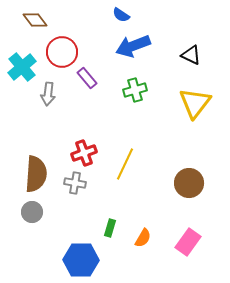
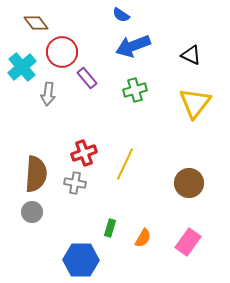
brown diamond: moved 1 px right, 3 px down
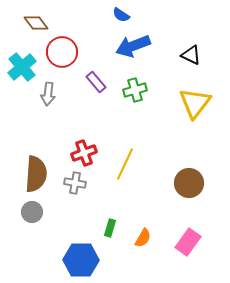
purple rectangle: moved 9 px right, 4 px down
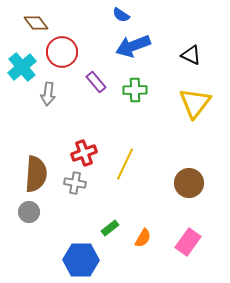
green cross: rotated 15 degrees clockwise
gray circle: moved 3 px left
green rectangle: rotated 36 degrees clockwise
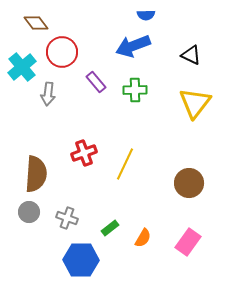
blue semicircle: moved 25 px right; rotated 36 degrees counterclockwise
gray cross: moved 8 px left, 35 px down; rotated 10 degrees clockwise
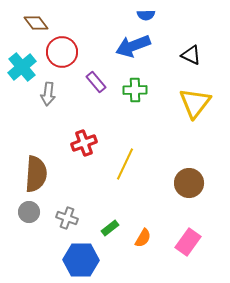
red cross: moved 10 px up
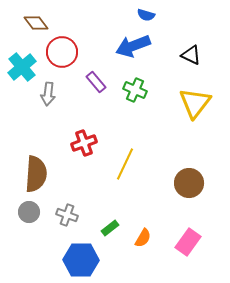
blue semicircle: rotated 18 degrees clockwise
green cross: rotated 25 degrees clockwise
gray cross: moved 3 px up
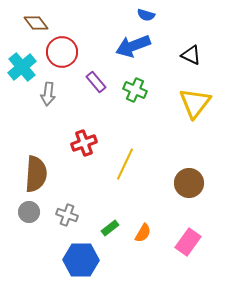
orange semicircle: moved 5 px up
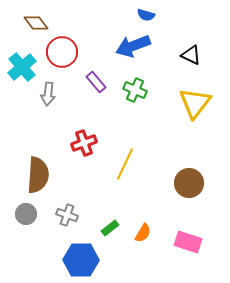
brown semicircle: moved 2 px right, 1 px down
gray circle: moved 3 px left, 2 px down
pink rectangle: rotated 72 degrees clockwise
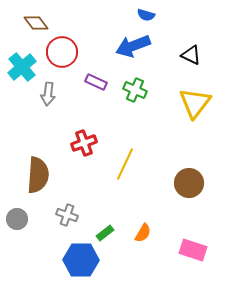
purple rectangle: rotated 25 degrees counterclockwise
gray circle: moved 9 px left, 5 px down
green rectangle: moved 5 px left, 5 px down
pink rectangle: moved 5 px right, 8 px down
